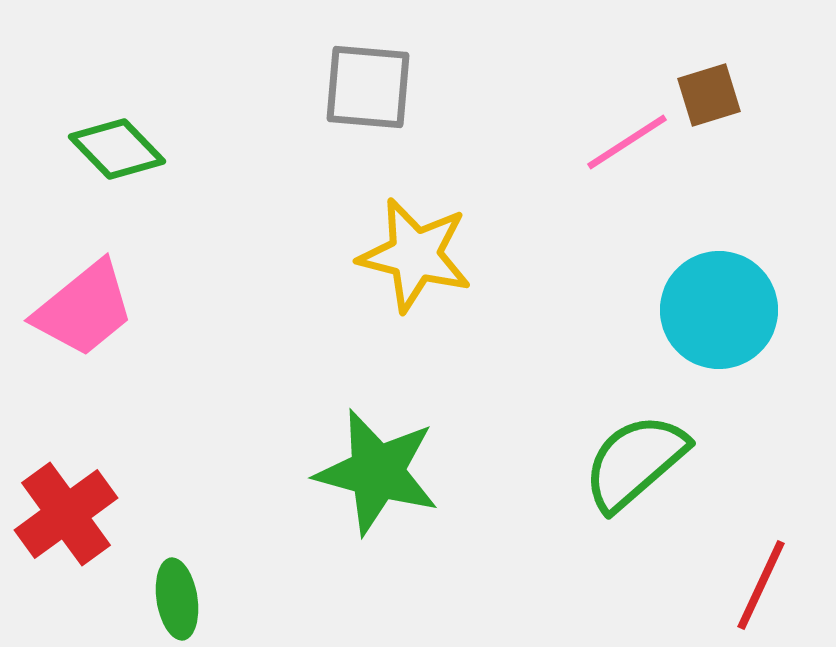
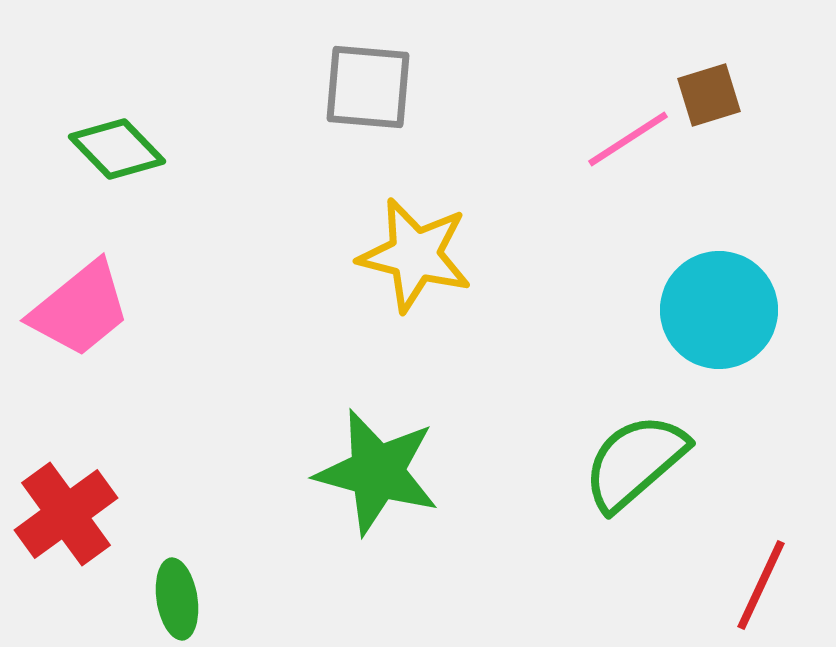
pink line: moved 1 px right, 3 px up
pink trapezoid: moved 4 px left
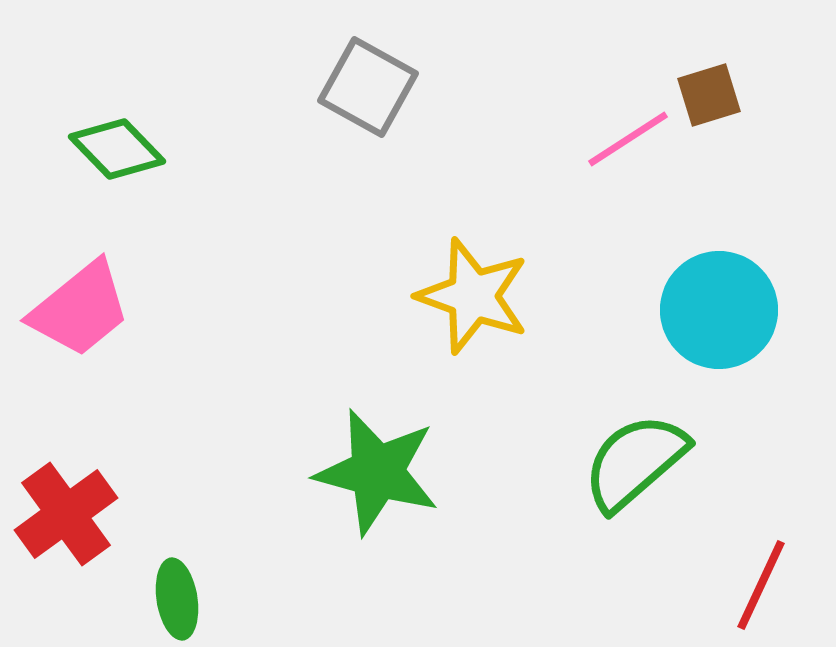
gray square: rotated 24 degrees clockwise
yellow star: moved 58 px right, 41 px down; rotated 6 degrees clockwise
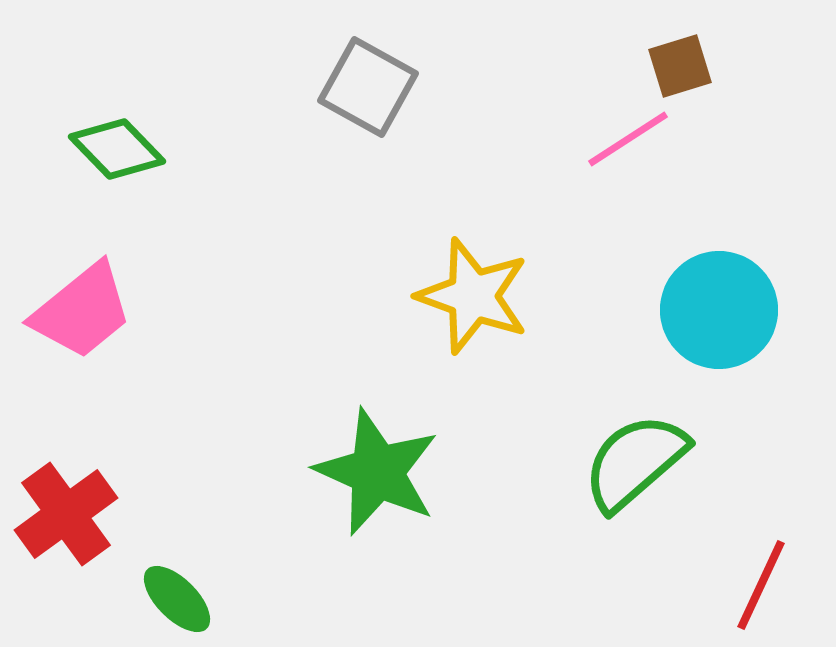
brown square: moved 29 px left, 29 px up
pink trapezoid: moved 2 px right, 2 px down
green star: rotated 9 degrees clockwise
green ellipse: rotated 36 degrees counterclockwise
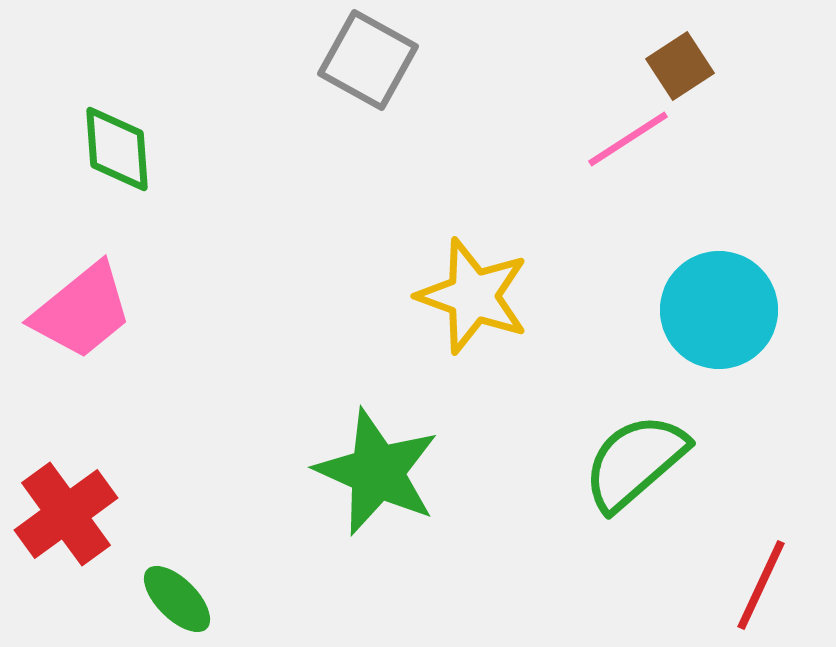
brown square: rotated 16 degrees counterclockwise
gray square: moved 27 px up
green diamond: rotated 40 degrees clockwise
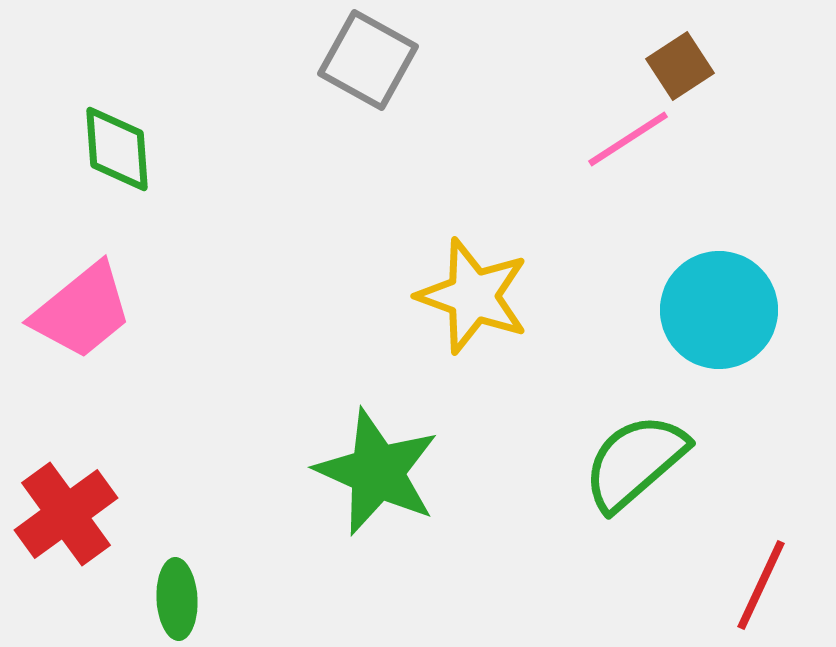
green ellipse: rotated 42 degrees clockwise
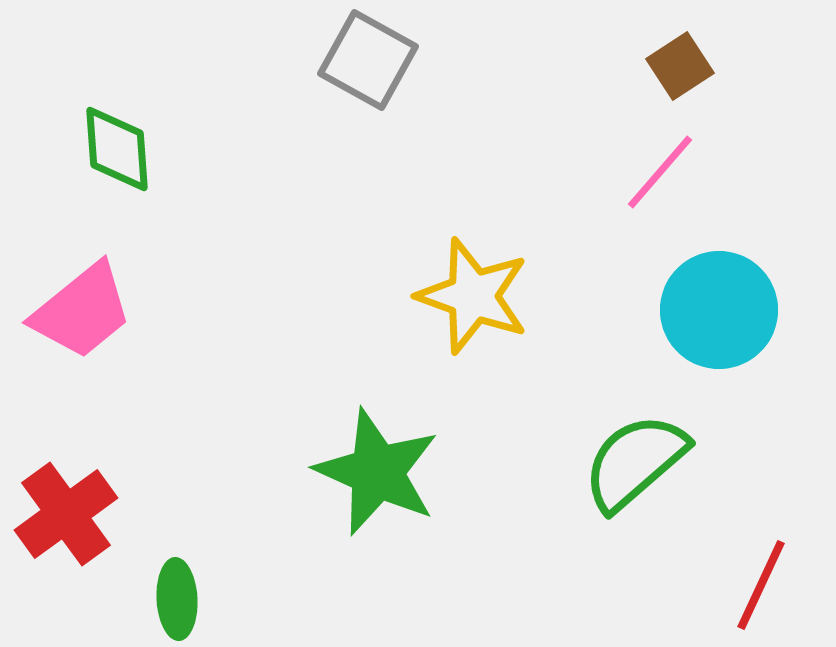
pink line: moved 32 px right, 33 px down; rotated 16 degrees counterclockwise
